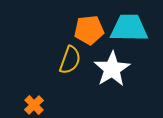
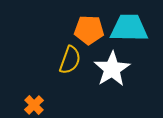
orange pentagon: rotated 8 degrees clockwise
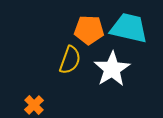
cyan trapezoid: rotated 12 degrees clockwise
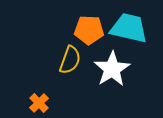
orange cross: moved 5 px right, 2 px up
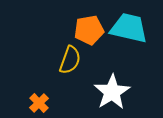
orange pentagon: rotated 12 degrees counterclockwise
white star: moved 23 px down
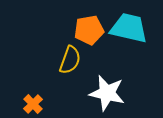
white star: moved 5 px left, 1 px down; rotated 27 degrees counterclockwise
orange cross: moved 6 px left, 1 px down
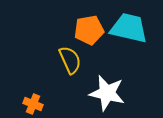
yellow semicircle: rotated 44 degrees counterclockwise
orange cross: rotated 24 degrees counterclockwise
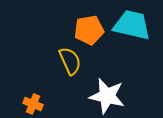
cyan trapezoid: moved 3 px right, 3 px up
yellow semicircle: moved 1 px down
white star: moved 3 px down
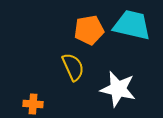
yellow semicircle: moved 3 px right, 6 px down
white star: moved 11 px right, 7 px up
orange cross: rotated 18 degrees counterclockwise
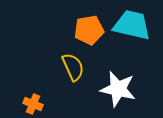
orange cross: rotated 18 degrees clockwise
